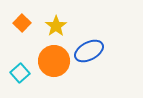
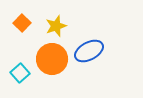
yellow star: rotated 15 degrees clockwise
orange circle: moved 2 px left, 2 px up
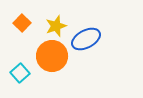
blue ellipse: moved 3 px left, 12 px up
orange circle: moved 3 px up
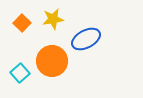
yellow star: moved 3 px left, 7 px up; rotated 10 degrees clockwise
orange circle: moved 5 px down
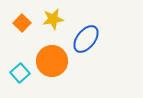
blue ellipse: rotated 24 degrees counterclockwise
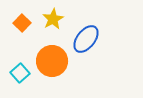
yellow star: rotated 20 degrees counterclockwise
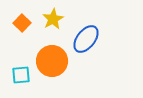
cyan square: moved 1 px right, 2 px down; rotated 36 degrees clockwise
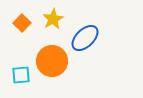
blue ellipse: moved 1 px left, 1 px up; rotated 8 degrees clockwise
